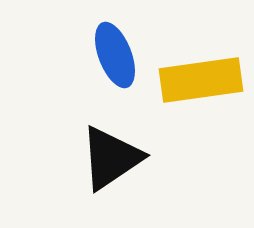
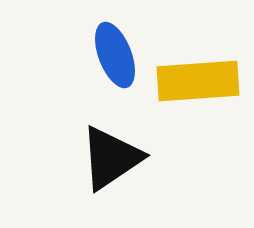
yellow rectangle: moved 3 px left, 1 px down; rotated 4 degrees clockwise
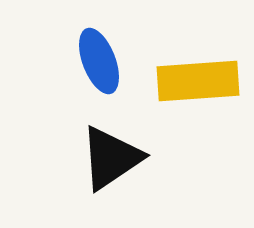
blue ellipse: moved 16 px left, 6 px down
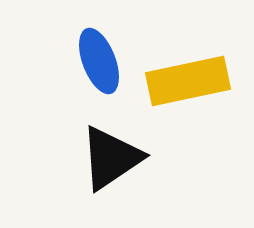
yellow rectangle: moved 10 px left; rotated 8 degrees counterclockwise
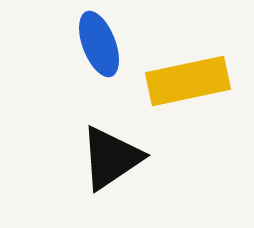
blue ellipse: moved 17 px up
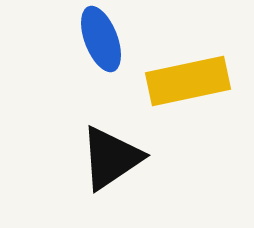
blue ellipse: moved 2 px right, 5 px up
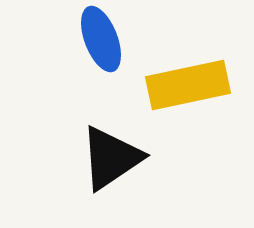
yellow rectangle: moved 4 px down
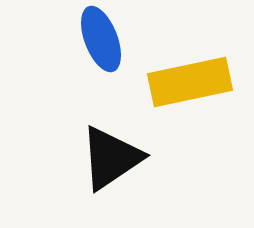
yellow rectangle: moved 2 px right, 3 px up
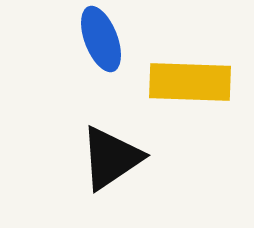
yellow rectangle: rotated 14 degrees clockwise
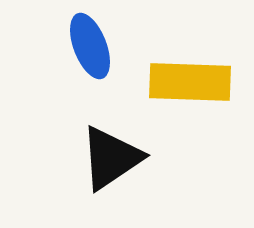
blue ellipse: moved 11 px left, 7 px down
